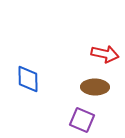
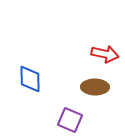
blue diamond: moved 2 px right
purple square: moved 12 px left
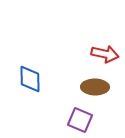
purple square: moved 10 px right
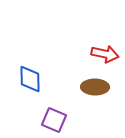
purple square: moved 26 px left
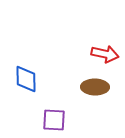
blue diamond: moved 4 px left
purple square: rotated 20 degrees counterclockwise
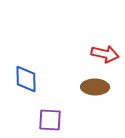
purple square: moved 4 px left
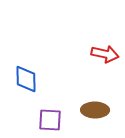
brown ellipse: moved 23 px down
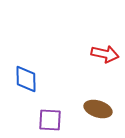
brown ellipse: moved 3 px right, 1 px up; rotated 16 degrees clockwise
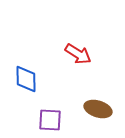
red arrow: moved 27 px left; rotated 20 degrees clockwise
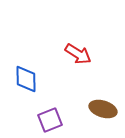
brown ellipse: moved 5 px right
purple square: rotated 25 degrees counterclockwise
